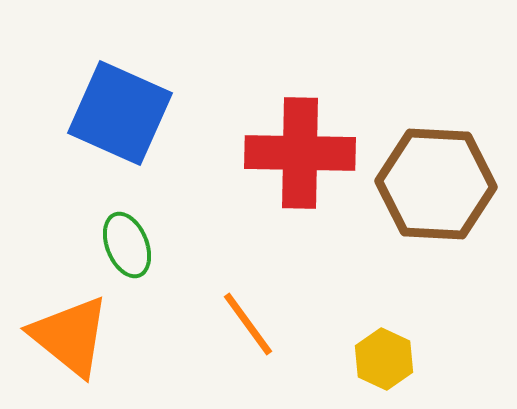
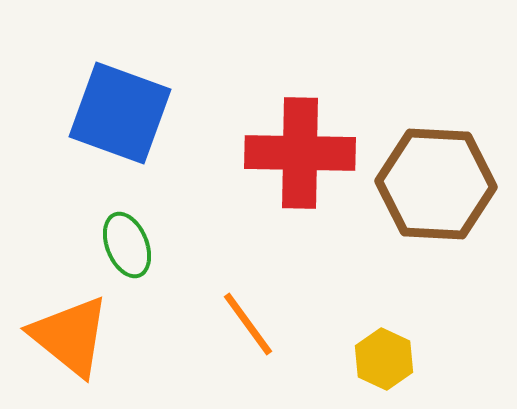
blue square: rotated 4 degrees counterclockwise
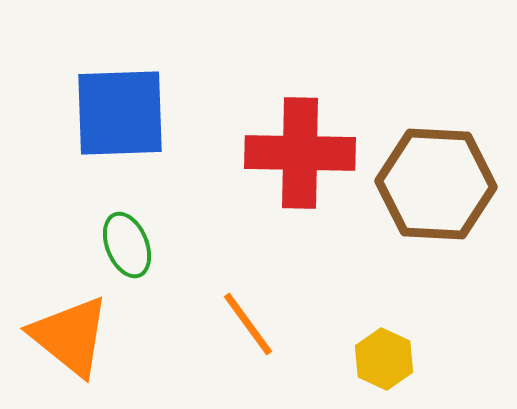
blue square: rotated 22 degrees counterclockwise
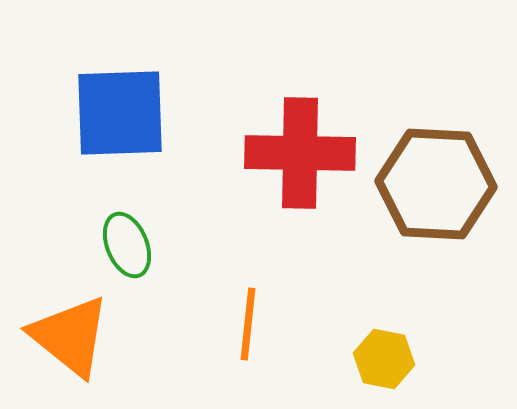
orange line: rotated 42 degrees clockwise
yellow hexagon: rotated 14 degrees counterclockwise
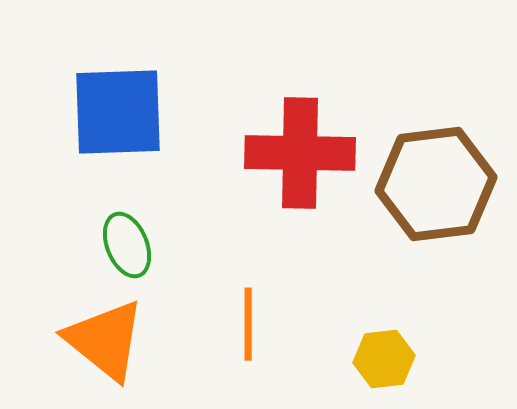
blue square: moved 2 px left, 1 px up
brown hexagon: rotated 10 degrees counterclockwise
orange line: rotated 6 degrees counterclockwise
orange triangle: moved 35 px right, 4 px down
yellow hexagon: rotated 18 degrees counterclockwise
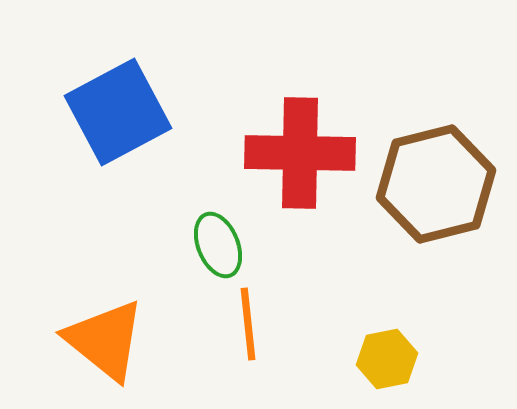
blue square: rotated 26 degrees counterclockwise
brown hexagon: rotated 7 degrees counterclockwise
green ellipse: moved 91 px right
orange line: rotated 6 degrees counterclockwise
yellow hexagon: moved 3 px right; rotated 4 degrees counterclockwise
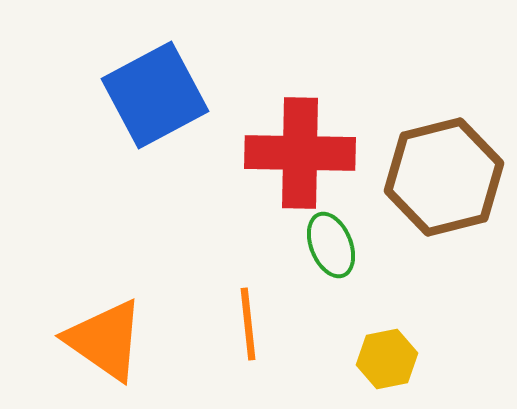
blue square: moved 37 px right, 17 px up
brown hexagon: moved 8 px right, 7 px up
green ellipse: moved 113 px right
orange triangle: rotated 4 degrees counterclockwise
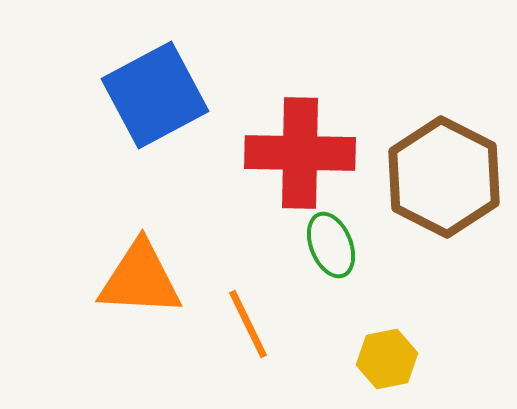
brown hexagon: rotated 19 degrees counterclockwise
orange line: rotated 20 degrees counterclockwise
orange triangle: moved 35 px right, 61 px up; rotated 32 degrees counterclockwise
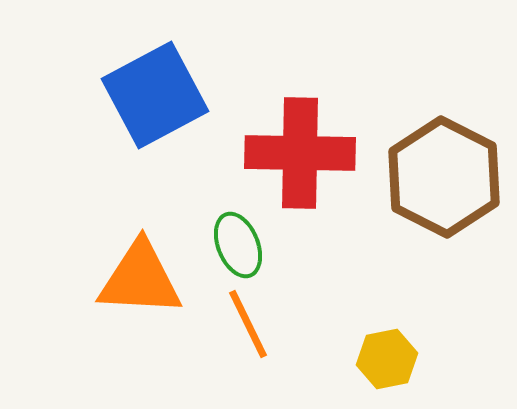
green ellipse: moved 93 px left
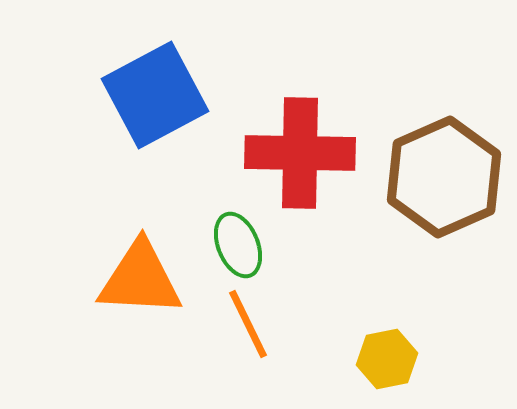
brown hexagon: rotated 9 degrees clockwise
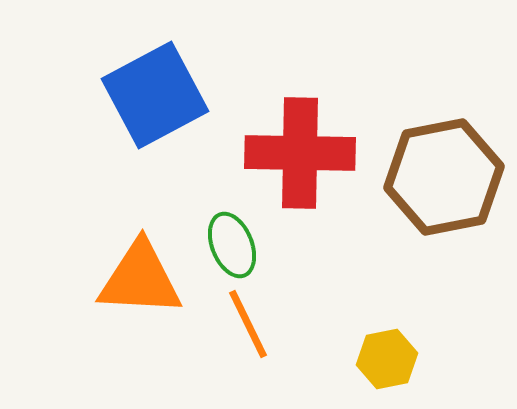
brown hexagon: rotated 13 degrees clockwise
green ellipse: moved 6 px left
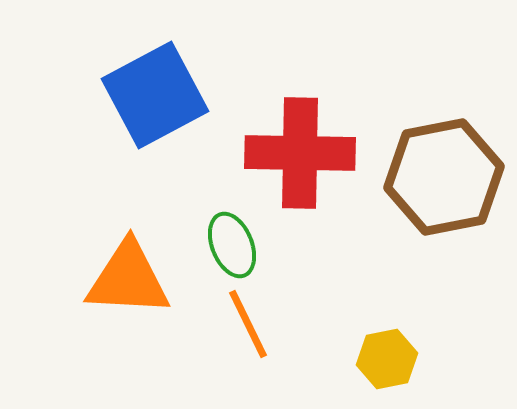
orange triangle: moved 12 px left
